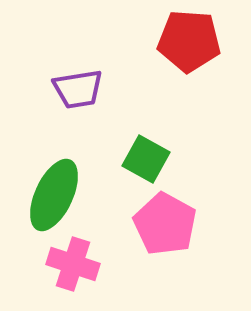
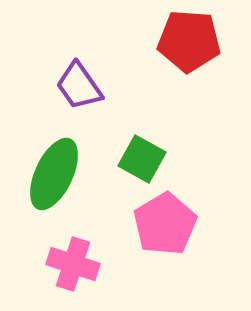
purple trapezoid: moved 1 px right, 3 px up; rotated 64 degrees clockwise
green square: moved 4 px left
green ellipse: moved 21 px up
pink pentagon: rotated 12 degrees clockwise
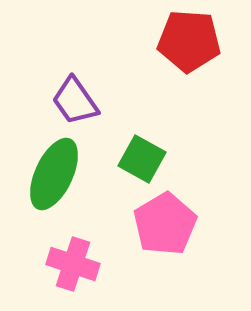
purple trapezoid: moved 4 px left, 15 px down
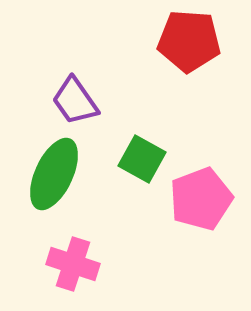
pink pentagon: moved 36 px right, 25 px up; rotated 10 degrees clockwise
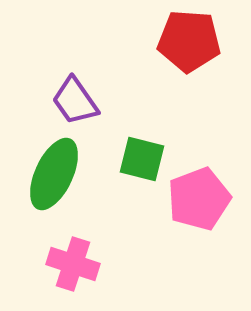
green square: rotated 15 degrees counterclockwise
pink pentagon: moved 2 px left
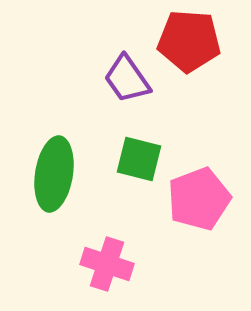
purple trapezoid: moved 52 px right, 22 px up
green square: moved 3 px left
green ellipse: rotated 16 degrees counterclockwise
pink cross: moved 34 px right
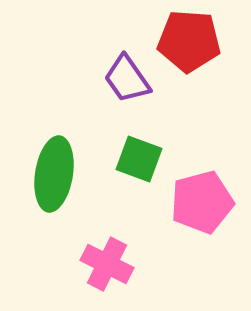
green square: rotated 6 degrees clockwise
pink pentagon: moved 3 px right, 3 px down; rotated 6 degrees clockwise
pink cross: rotated 9 degrees clockwise
